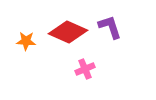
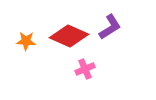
purple L-shape: rotated 76 degrees clockwise
red diamond: moved 1 px right, 4 px down
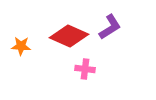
orange star: moved 5 px left, 5 px down
pink cross: rotated 30 degrees clockwise
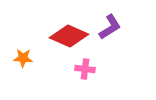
orange star: moved 2 px right, 12 px down
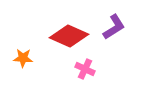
purple L-shape: moved 4 px right
pink cross: rotated 18 degrees clockwise
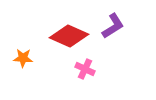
purple L-shape: moved 1 px left, 1 px up
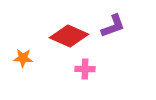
purple L-shape: rotated 12 degrees clockwise
pink cross: rotated 24 degrees counterclockwise
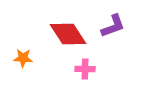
red diamond: moved 1 px left, 2 px up; rotated 33 degrees clockwise
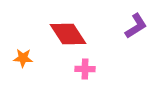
purple L-shape: moved 23 px right; rotated 12 degrees counterclockwise
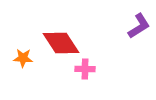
purple L-shape: moved 3 px right
red diamond: moved 7 px left, 9 px down
